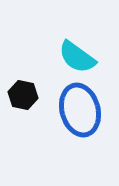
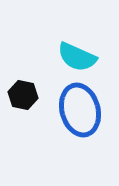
cyan semicircle: rotated 12 degrees counterclockwise
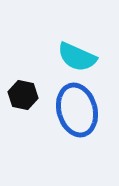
blue ellipse: moved 3 px left
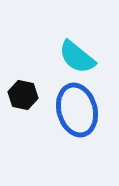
cyan semicircle: rotated 15 degrees clockwise
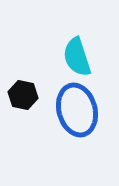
cyan semicircle: rotated 33 degrees clockwise
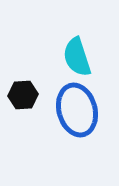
black hexagon: rotated 16 degrees counterclockwise
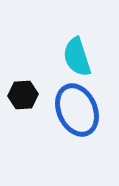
blue ellipse: rotated 9 degrees counterclockwise
